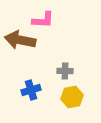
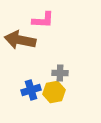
gray cross: moved 5 px left, 2 px down
yellow hexagon: moved 18 px left, 5 px up
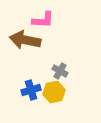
brown arrow: moved 5 px right
gray cross: moved 2 px up; rotated 28 degrees clockwise
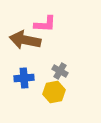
pink L-shape: moved 2 px right, 4 px down
blue cross: moved 7 px left, 12 px up; rotated 12 degrees clockwise
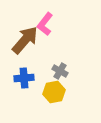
pink L-shape: rotated 125 degrees clockwise
brown arrow: rotated 120 degrees clockwise
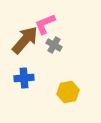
pink L-shape: rotated 30 degrees clockwise
gray cross: moved 6 px left, 26 px up
yellow hexagon: moved 14 px right
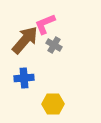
yellow hexagon: moved 15 px left, 12 px down; rotated 10 degrees clockwise
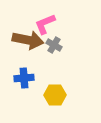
brown arrow: moved 3 px right; rotated 60 degrees clockwise
yellow hexagon: moved 2 px right, 9 px up
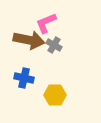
pink L-shape: moved 1 px right, 1 px up
brown arrow: moved 1 px right
blue cross: rotated 18 degrees clockwise
